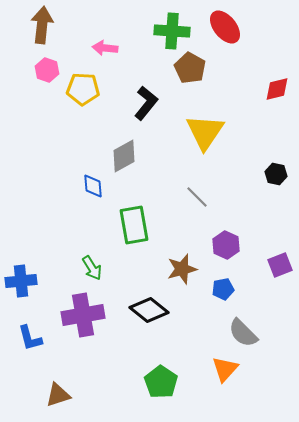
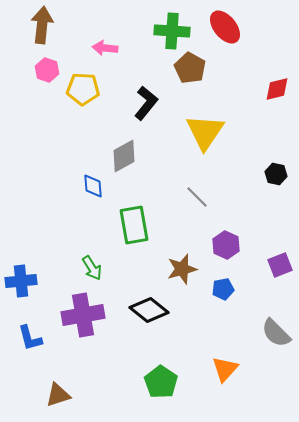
gray semicircle: moved 33 px right
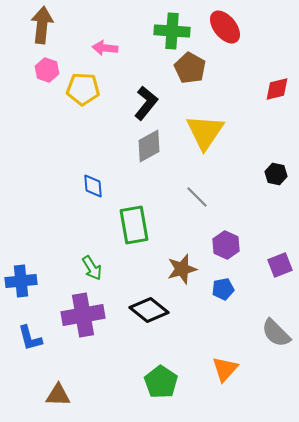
gray diamond: moved 25 px right, 10 px up
brown triangle: rotated 20 degrees clockwise
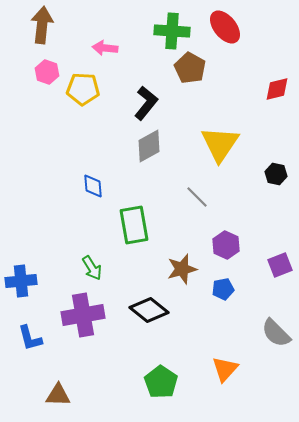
pink hexagon: moved 2 px down
yellow triangle: moved 15 px right, 12 px down
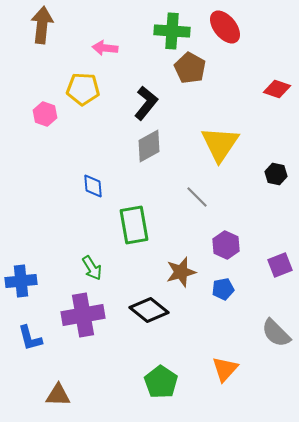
pink hexagon: moved 2 px left, 42 px down
red diamond: rotated 32 degrees clockwise
brown star: moved 1 px left, 3 px down
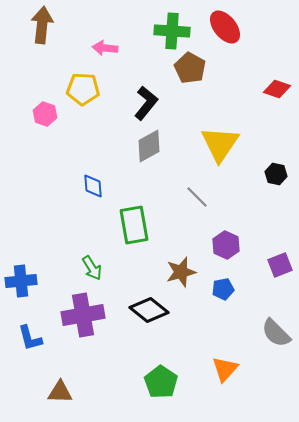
brown triangle: moved 2 px right, 3 px up
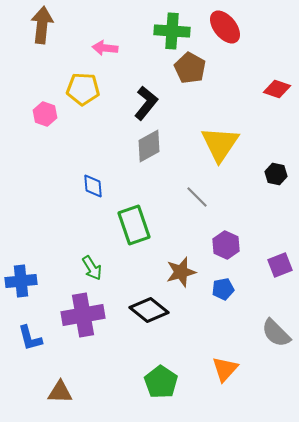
green rectangle: rotated 9 degrees counterclockwise
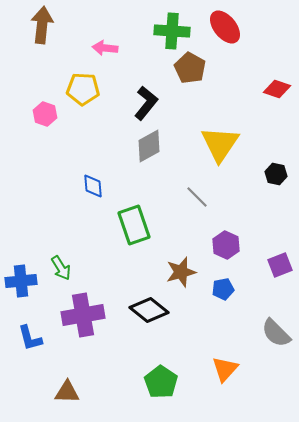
green arrow: moved 31 px left
brown triangle: moved 7 px right
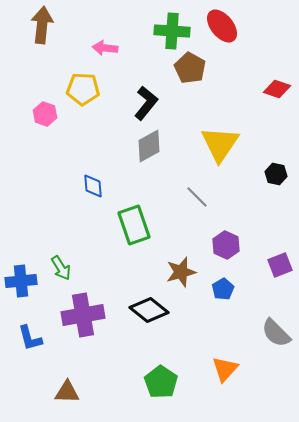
red ellipse: moved 3 px left, 1 px up
blue pentagon: rotated 20 degrees counterclockwise
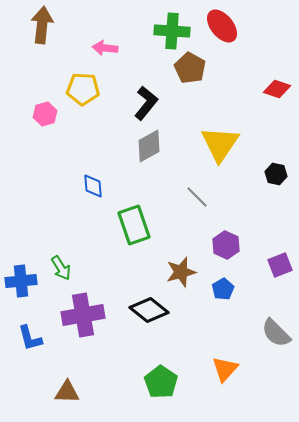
pink hexagon: rotated 25 degrees clockwise
